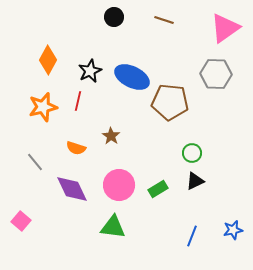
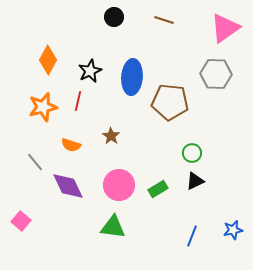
blue ellipse: rotated 68 degrees clockwise
orange semicircle: moved 5 px left, 3 px up
purple diamond: moved 4 px left, 3 px up
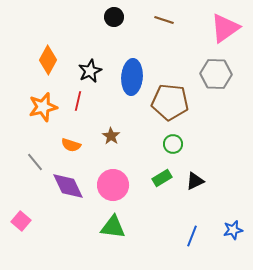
green circle: moved 19 px left, 9 px up
pink circle: moved 6 px left
green rectangle: moved 4 px right, 11 px up
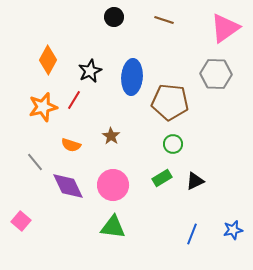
red line: moved 4 px left, 1 px up; rotated 18 degrees clockwise
blue line: moved 2 px up
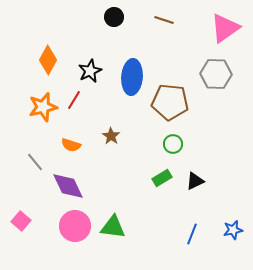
pink circle: moved 38 px left, 41 px down
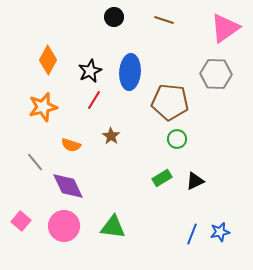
blue ellipse: moved 2 px left, 5 px up
red line: moved 20 px right
green circle: moved 4 px right, 5 px up
pink circle: moved 11 px left
blue star: moved 13 px left, 2 px down
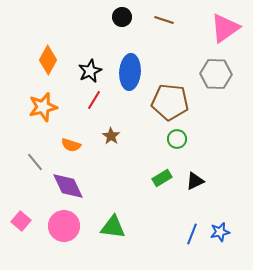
black circle: moved 8 px right
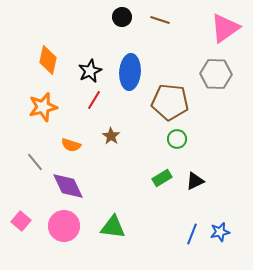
brown line: moved 4 px left
orange diamond: rotated 16 degrees counterclockwise
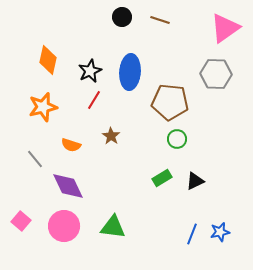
gray line: moved 3 px up
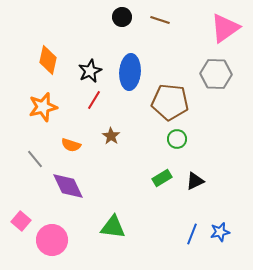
pink circle: moved 12 px left, 14 px down
